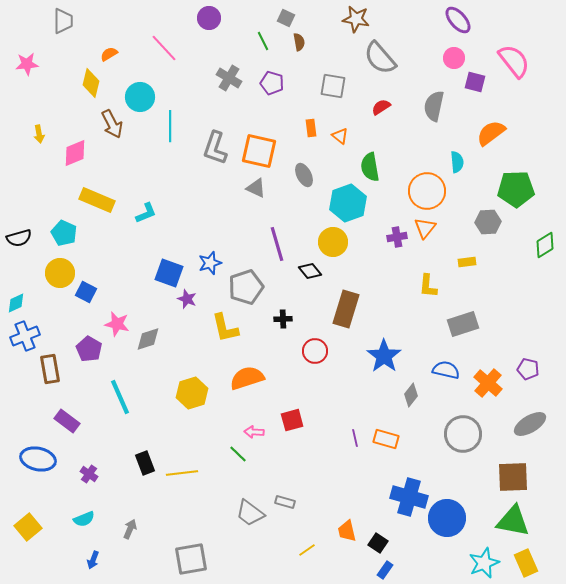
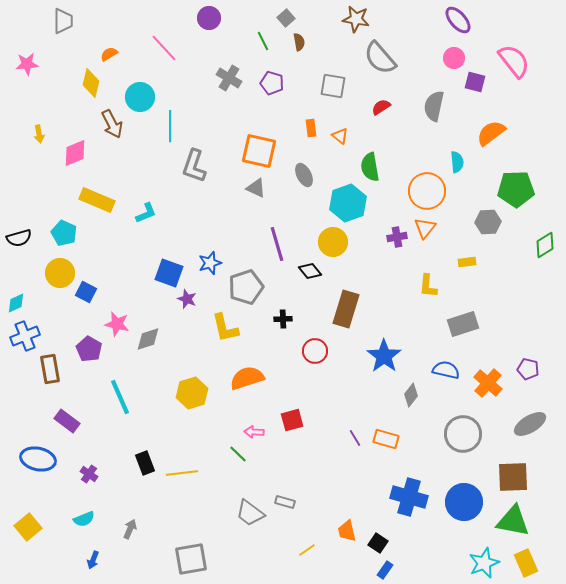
gray square at (286, 18): rotated 24 degrees clockwise
gray L-shape at (215, 148): moved 21 px left, 18 px down
purple line at (355, 438): rotated 18 degrees counterclockwise
blue circle at (447, 518): moved 17 px right, 16 px up
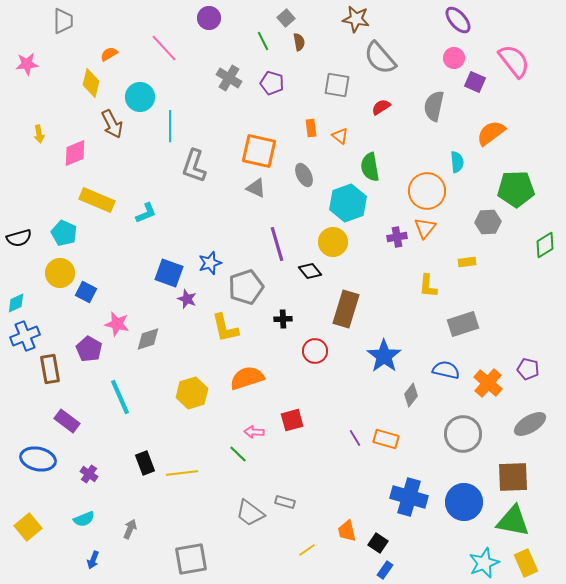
purple square at (475, 82): rotated 10 degrees clockwise
gray square at (333, 86): moved 4 px right, 1 px up
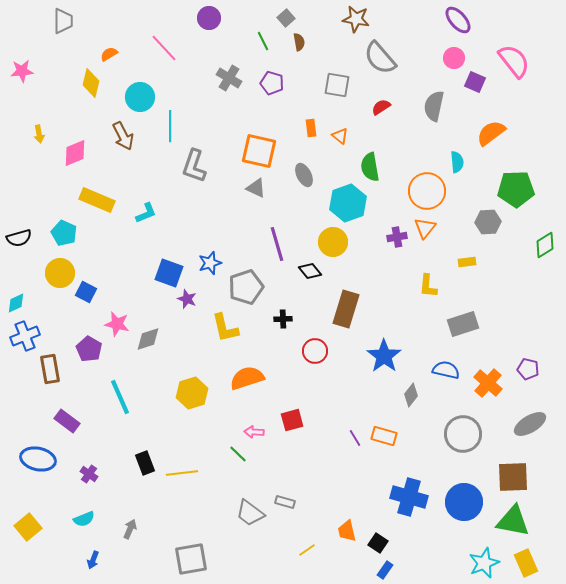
pink star at (27, 64): moved 5 px left, 7 px down
brown arrow at (112, 124): moved 11 px right, 12 px down
orange rectangle at (386, 439): moved 2 px left, 3 px up
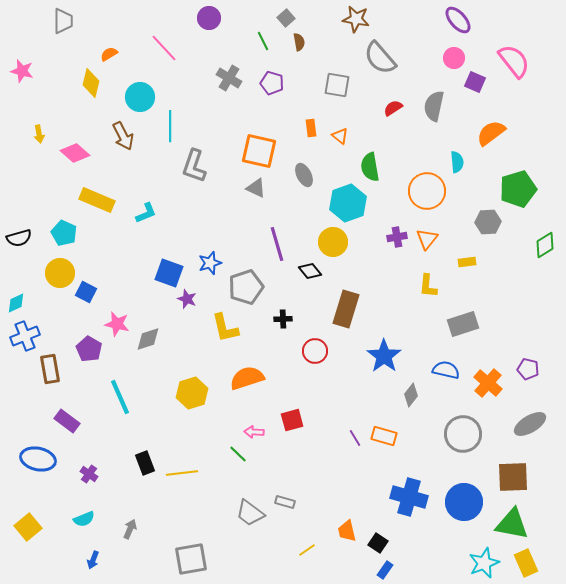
pink star at (22, 71): rotated 20 degrees clockwise
red semicircle at (381, 107): moved 12 px right, 1 px down
pink diamond at (75, 153): rotated 64 degrees clockwise
green pentagon at (516, 189): moved 2 px right; rotated 15 degrees counterclockwise
orange triangle at (425, 228): moved 2 px right, 11 px down
green triangle at (513, 521): moved 1 px left, 3 px down
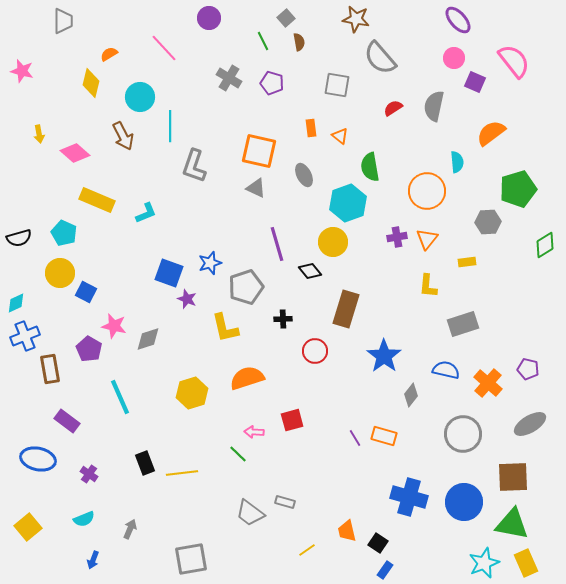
pink star at (117, 324): moved 3 px left, 2 px down
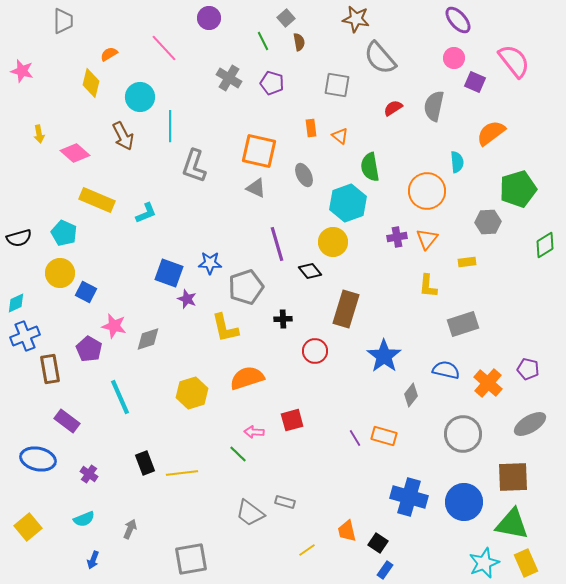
blue star at (210, 263): rotated 20 degrees clockwise
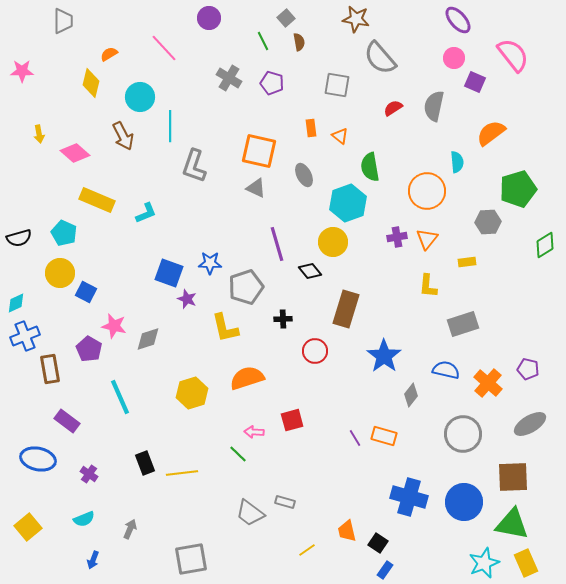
pink semicircle at (514, 61): moved 1 px left, 6 px up
pink star at (22, 71): rotated 15 degrees counterclockwise
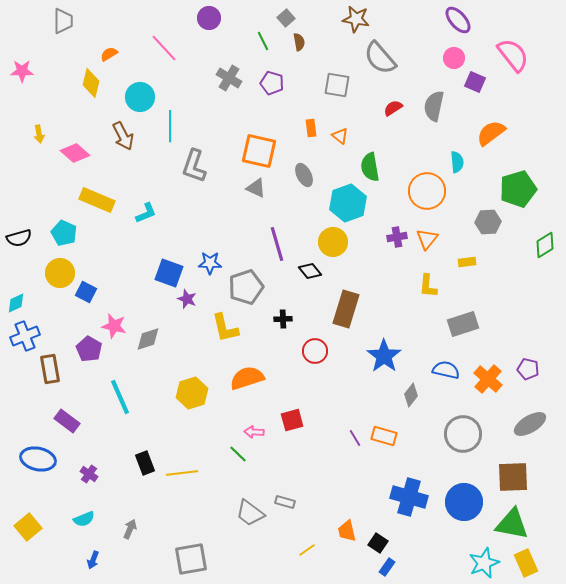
orange cross at (488, 383): moved 4 px up
blue rectangle at (385, 570): moved 2 px right, 3 px up
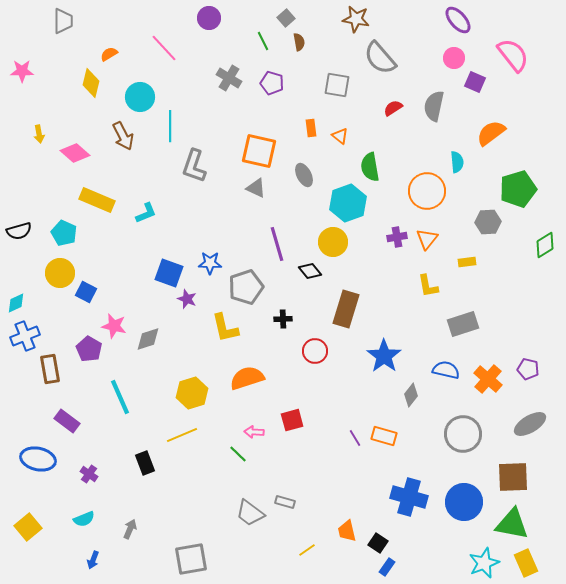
black semicircle at (19, 238): moved 7 px up
yellow L-shape at (428, 286): rotated 15 degrees counterclockwise
yellow line at (182, 473): moved 38 px up; rotated 16 degrees counterclockwise
